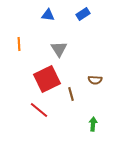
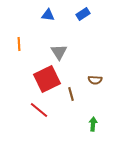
gray triangle: moved 3 px down
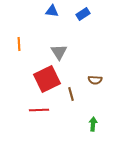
blue triangle: moved 4 px right, 4 px up
red line: rotated 42 degrees counterclockwise
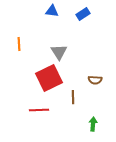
red square: moved 2 px right, 1 px up
brown line: moved 2 px right, 3 px down; rotated 16 degrees clockwise
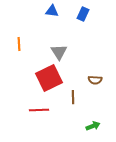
blue rectangle: rotated 32 degrees counterclockwise
green arrow: moved 2 px down; rotated 64 degrees clockwise
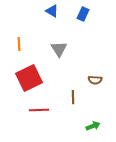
blue triangle: rotated 24 degrees clockwise
gray triangle: moved 3 px up
red square: moved 20 px left
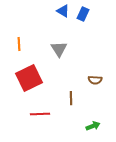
blue triangle: moved 11 px right
brown line: moved 2 px left, 1 px down
red line: moved 1 px right, 4 px down
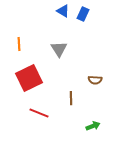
red line: moved 1 px left, 1 px up; rotated 24 degrees clockwise
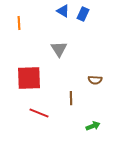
orange line: moved 21 px up
red square: rotated 24 degrees clockwise
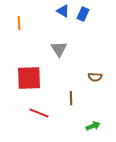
brown semicircle: moved 3 px up
